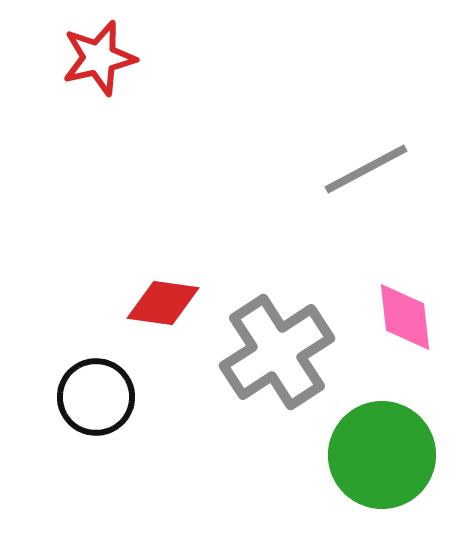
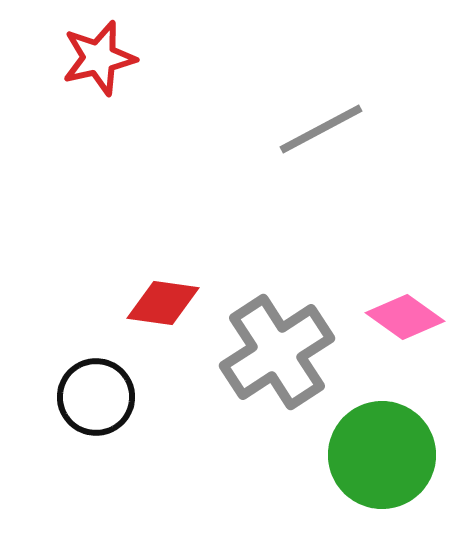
gray line: moved 45 px left, 40 px up
pink diamond: rotated 48 degrees counterclockwise
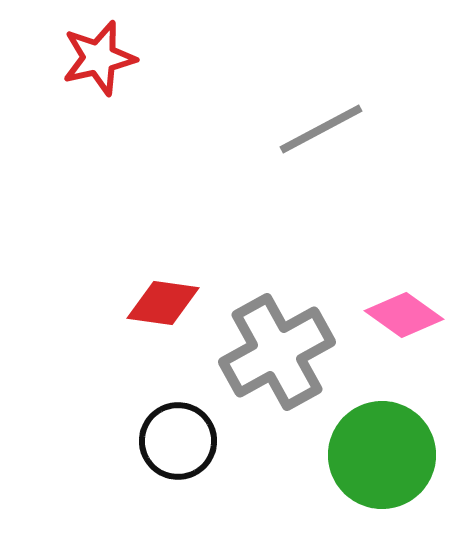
pink diamond: moved 1 px left, 2 px up
gray cross: rotated 4 degrees clockwise
black circle: moved 82 px right, 44 px down
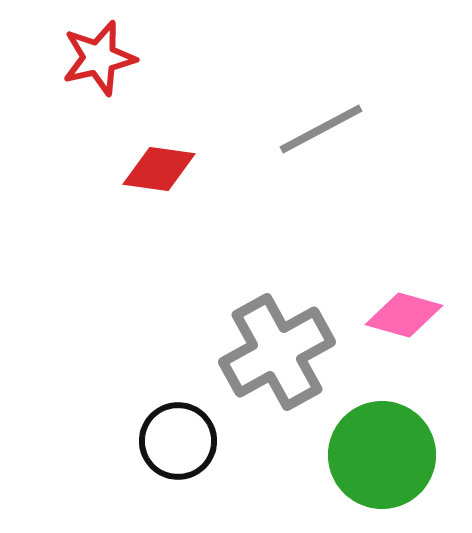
red diamond: moved 4 px left, 134 px up
pink diamond: rotated 20 degrees counterclockwise
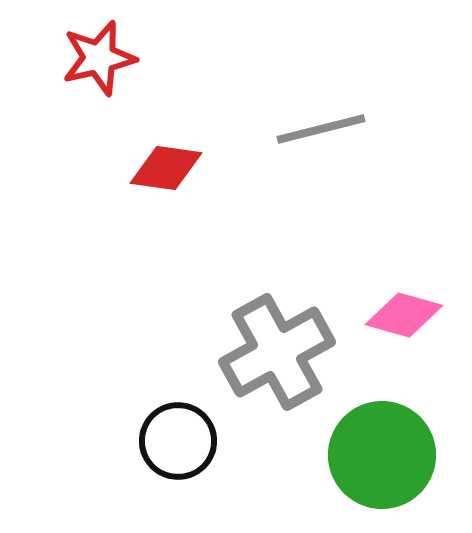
gray line: rotated 14 degrees clockwise
red diamond: moved 7 px right, 1 px up
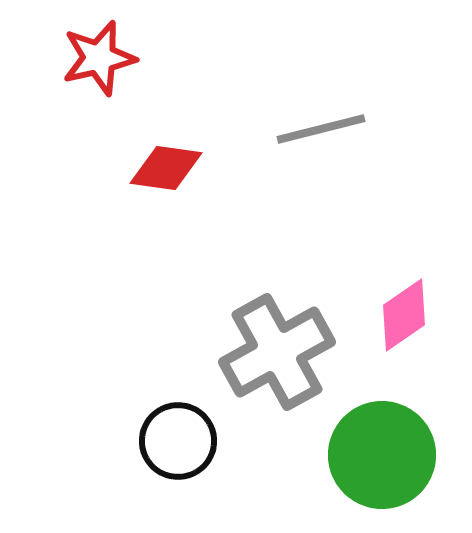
pink diamond: rotated 50 degrees counterclockwise
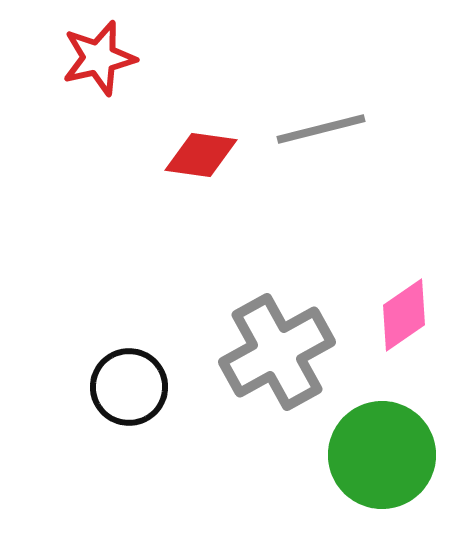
red diamond: moved 35 px right, 13 px up
black circle: moved 49 px left, 54 px up
